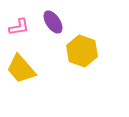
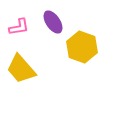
yellow hexagon: moved 4 px up
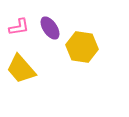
purple ellipse: moved 3 px left, 6 px down
yellow hexagon: rotated 12 degrees counterclockwise
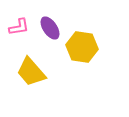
yellow trapezoid: moved 10 px right, 3 px down
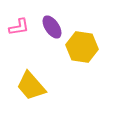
purple ellipse: moved 2 px right, 1 px up
yellow trapezoid: moved 14 px down
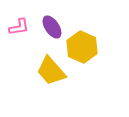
yellow hexagon: rotated 16 degrees clockwise
yellow trapezoid: moved 20 px right, 15 px up
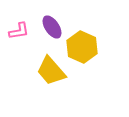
pink L-shape: moved 4 px down
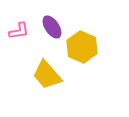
yellow trapezoid: moved 4 px left, 4 px down
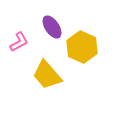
pink L-shape: moved 11 px down; rotated 20 degrees counterclockwise
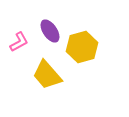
purple ellipse: moved 2 px left, 4 px down
yellow hexagon: rotated 20 degrees clockwise
